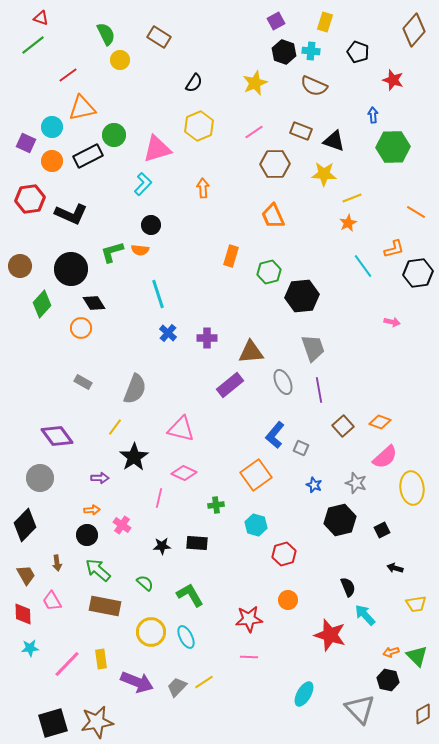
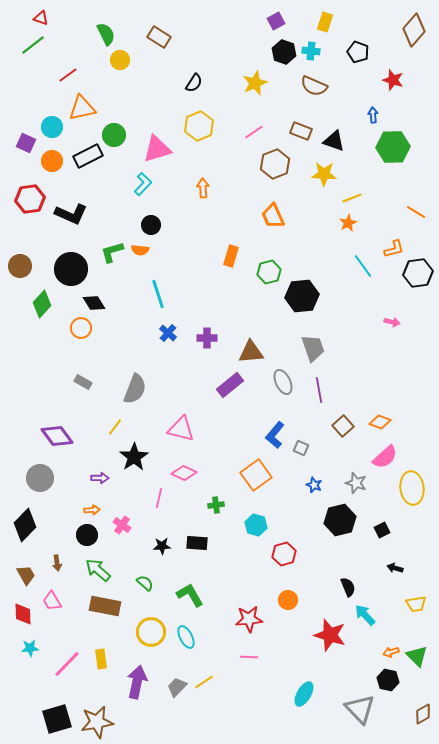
brown hexagon at (275, 164): rotated 20 degrees counterclockwise
purple arrow at (137, 682): rotated 100 degrees counterclockwise
black square at (53, 723): moved 4 px right, 4 px up
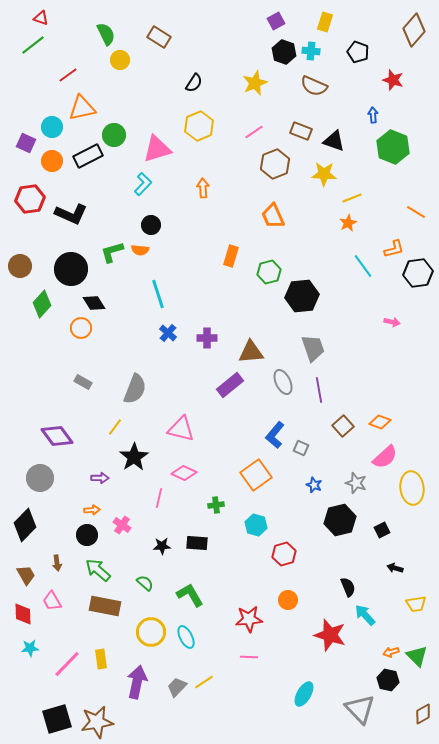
green hexagon at (393, 147): rotated 24 degrees clockwise
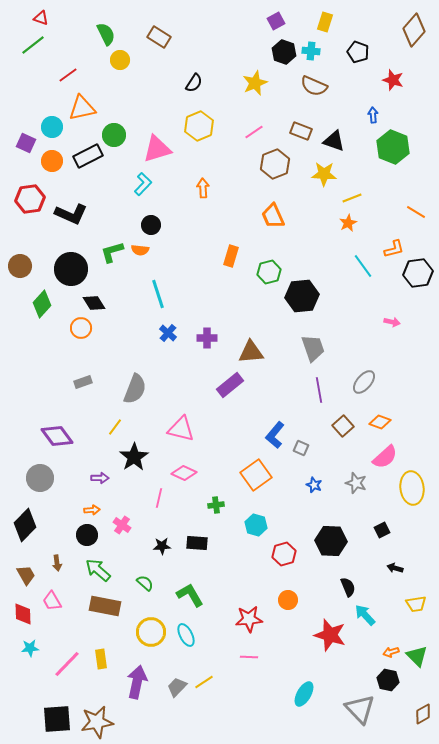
gray rectangle at (83, 382): rotated 48 degrees counterclockwise
gray ellipse at (283, 382): moved 81 px right; rotated 65 degrees clockwise
black hexagon at (340, 520): moved 9 px left, 21 px down; rotated 16 degrees clockwise
cyan ellipse at (186, 637): moved 2 px up
black square at (57, 719): rotated 12 degrees clockwise
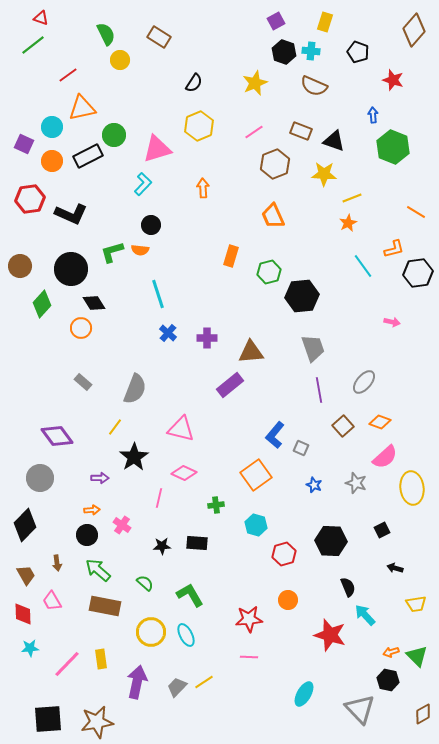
purple square at (26, 143): moved 2 px left, 1 px down
gray rectangle at (83, 382): rotated 60 degrees clockwise
black square at (57, 719): moved 9 px left
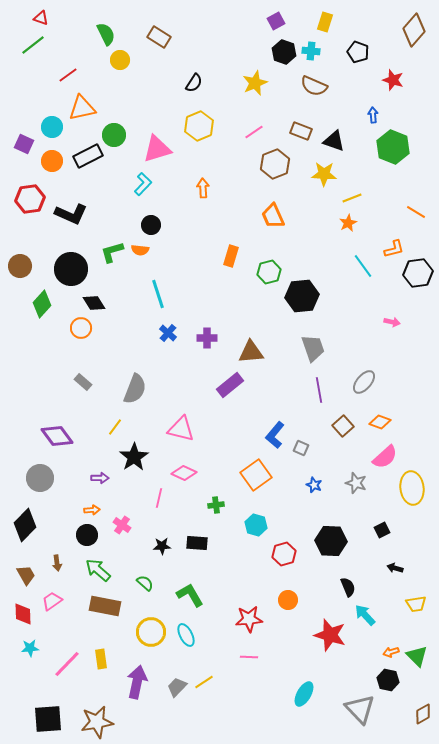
pink trapezoid at (52, 601): rotated 85 degrees clockwise
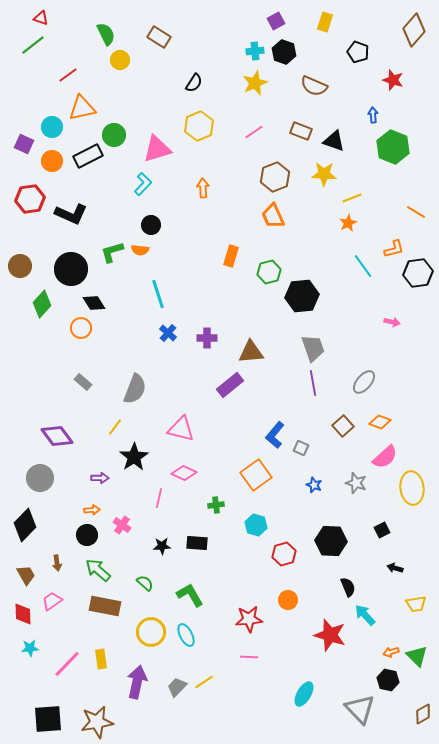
cyan cross at (311, 51): moved 56 px left; rotated 12 degrees counterclockwise
brown hexagon at (275, 164): moved 13 px down
purple line at (319, 390): moved 6 px left, 7 px up
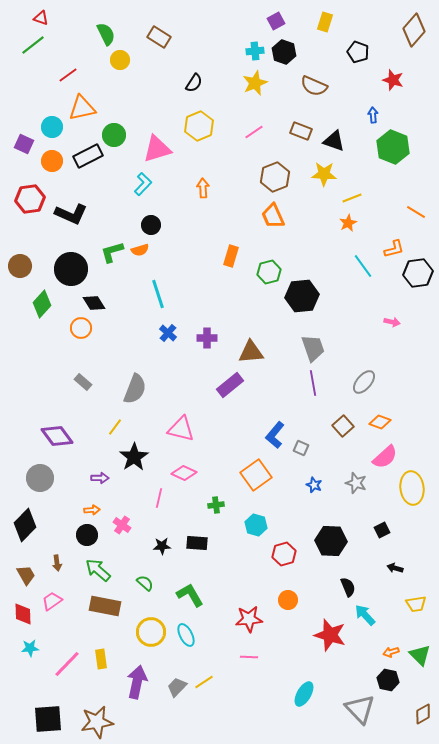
orange semicircle at (140, 250): rotated 24 degrees counterclockwise
green triangle at (417, 656): moved 3 px right, 1 px up
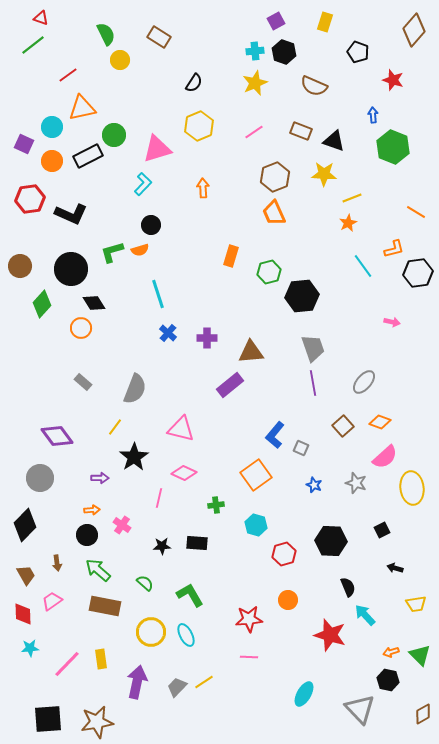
orange trapezoid at (273, 216): moved 1 px right, 3 px up
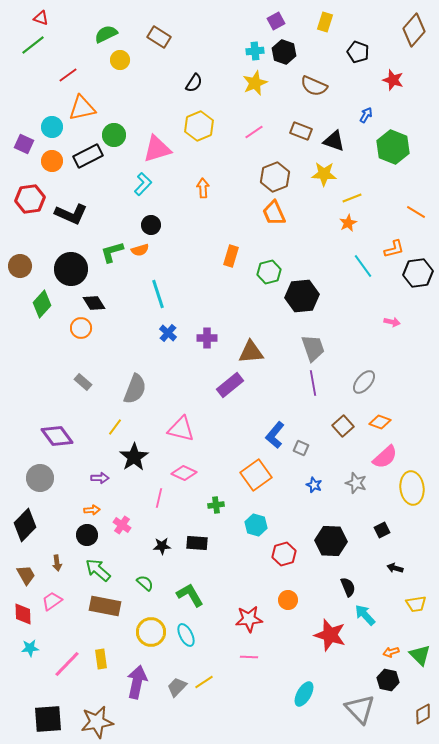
green semicircle at (106, 34): rotated 90 degrees counterclockwise
blue arrow at (373, 115): moved 7 px left; rotated 35 degrees clockwise
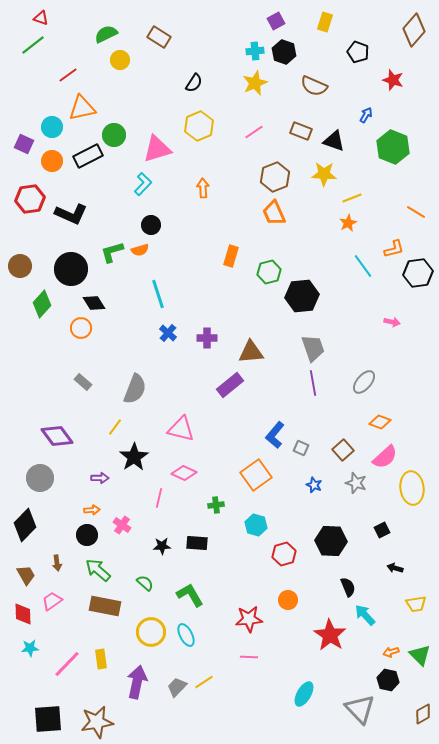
brown square at (343, 426): moved 24 px down
red star at (330, 635): rotated 16 degrees clockwise
